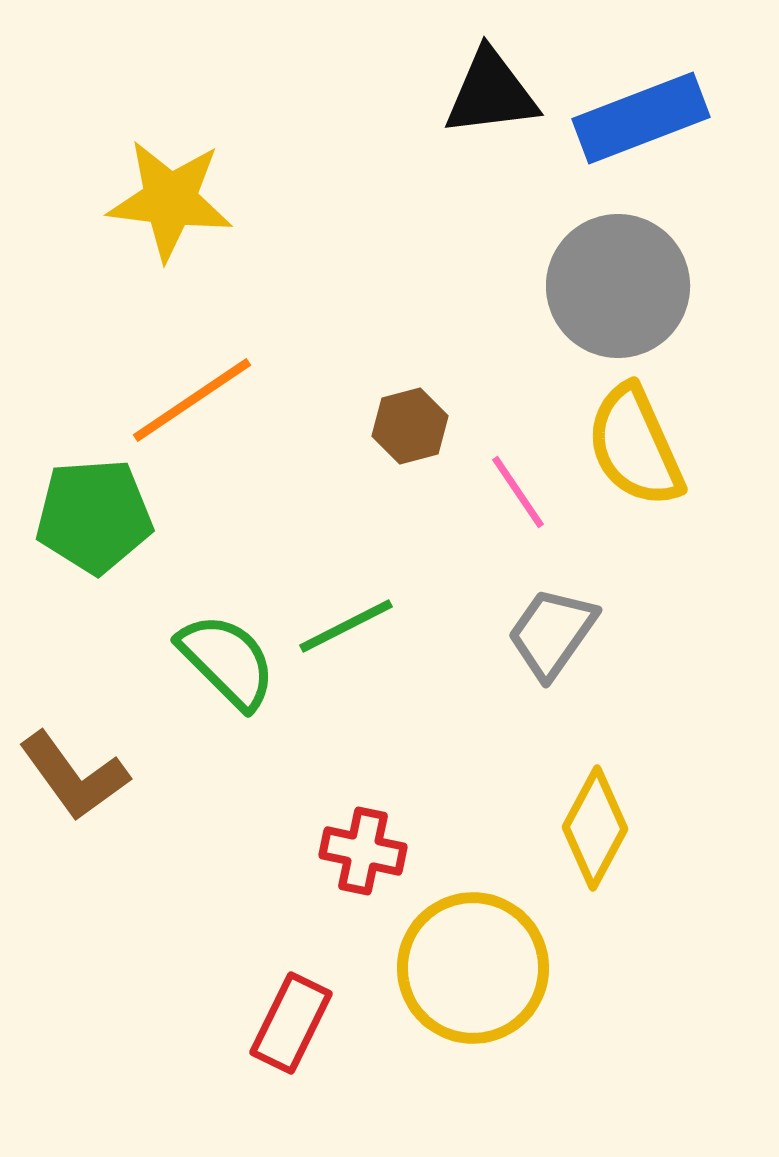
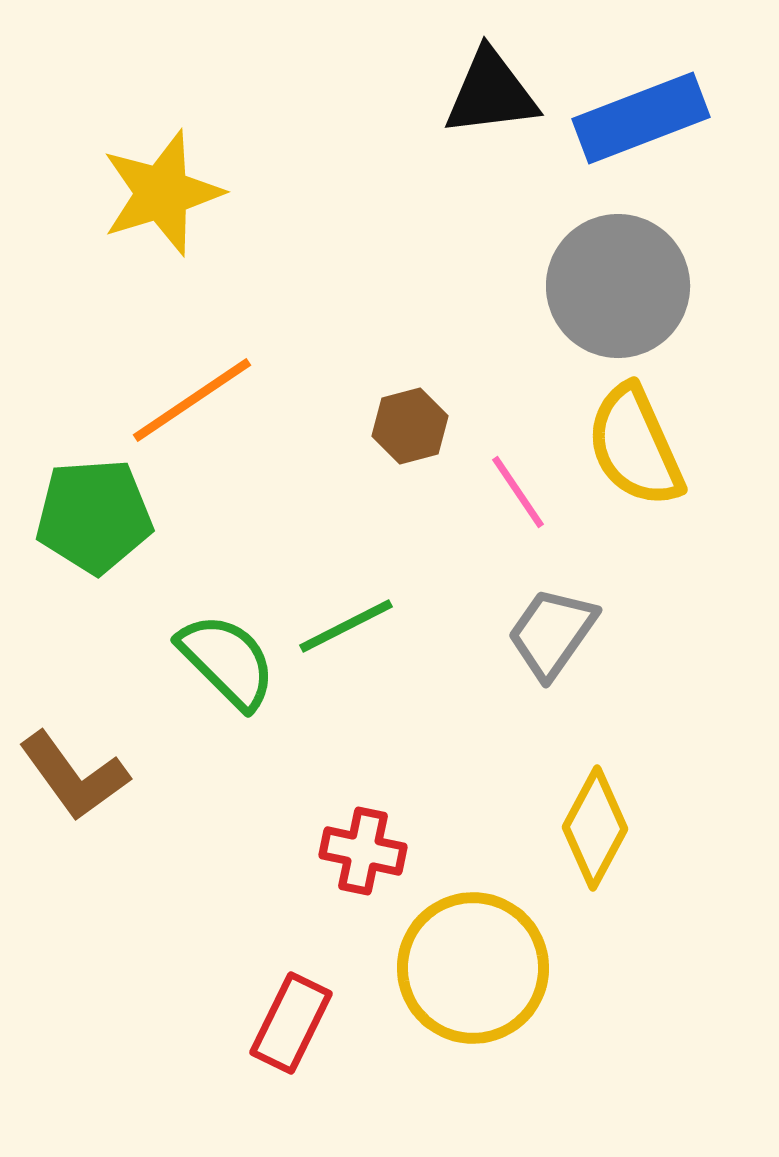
yellow star: moved 8 px left, 7 px up; rotated 24 degrees counterclockwise
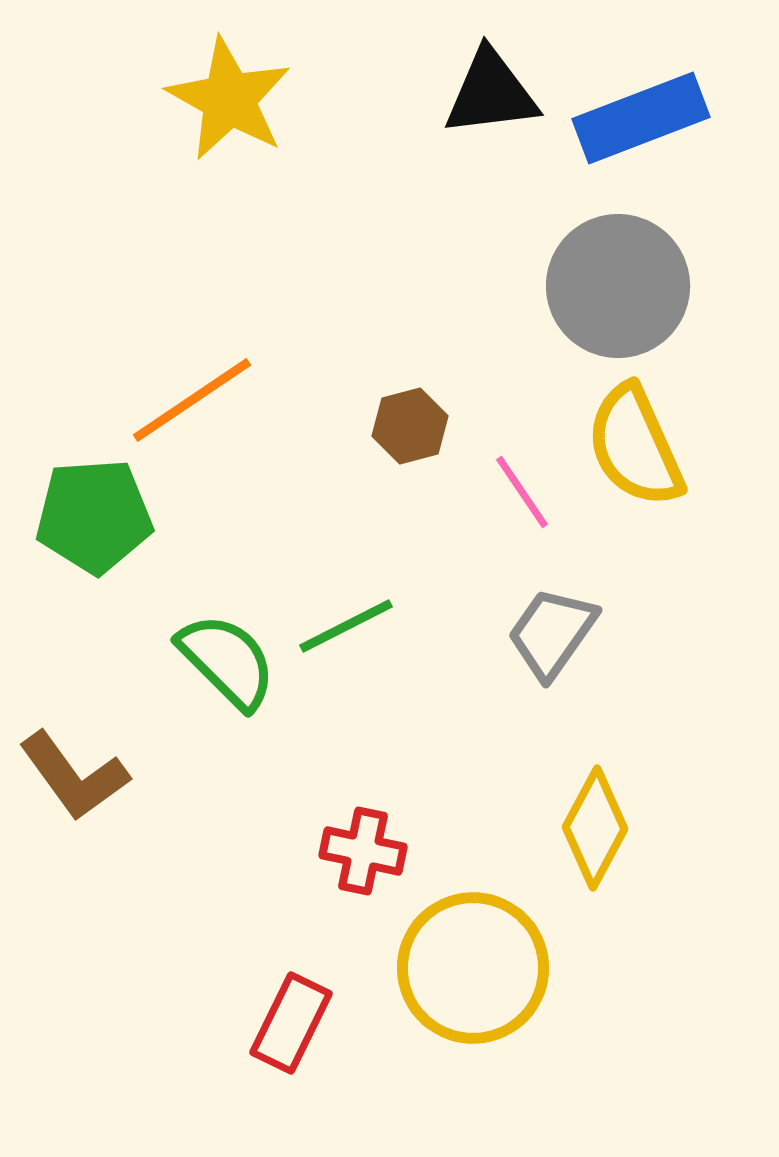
yellow star: moved 67 px right, 94 px up; rotated 26 degrees counterclockwise
pink line: moved 4 px right
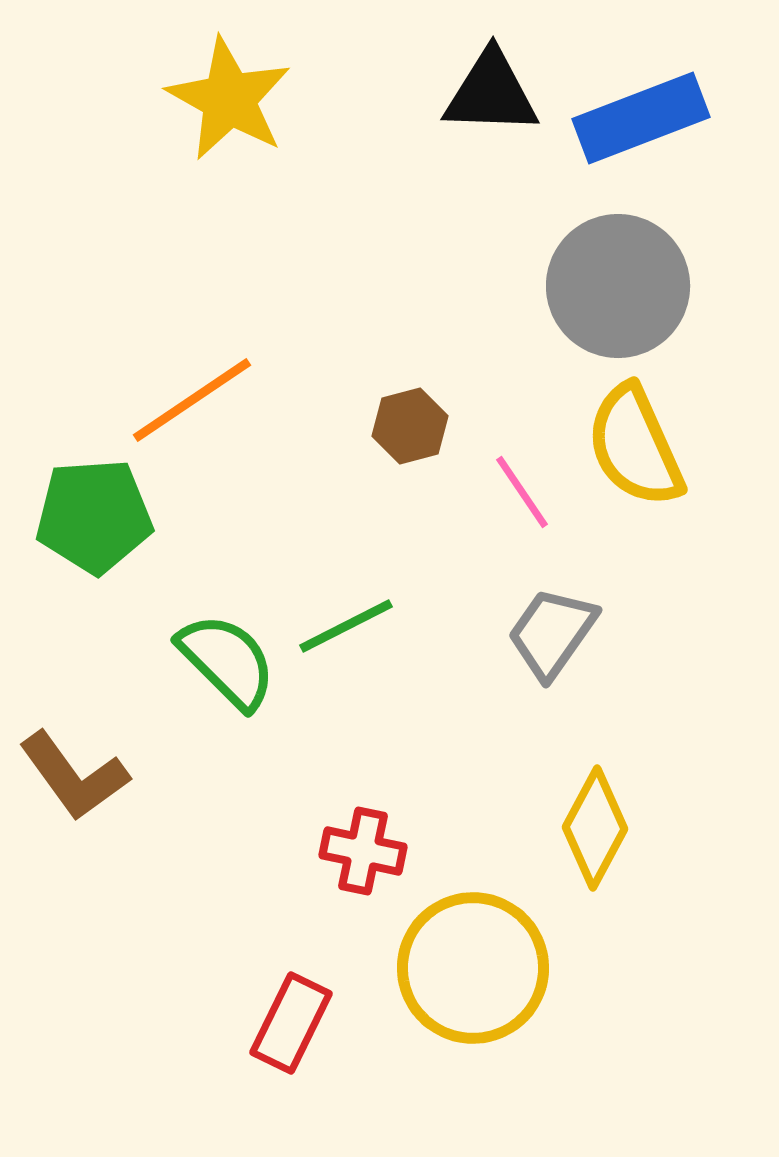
black triangle: rotated 9 degrees clockwise
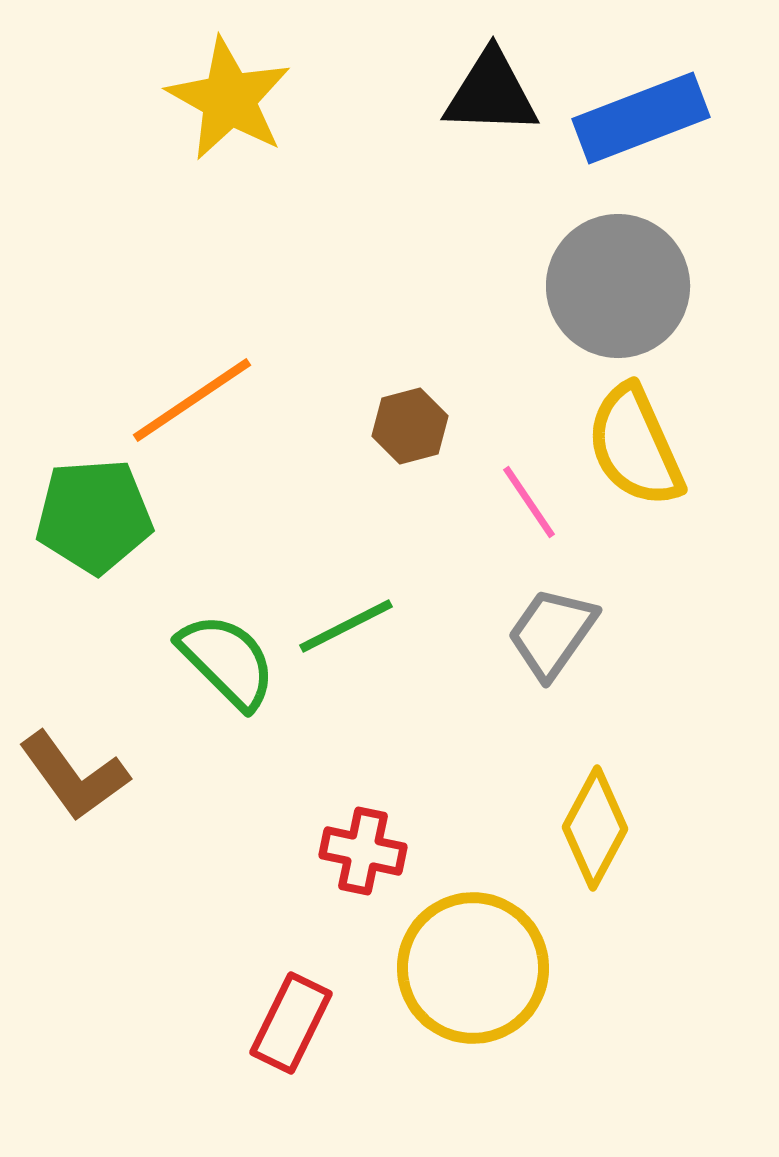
pink line: moved 7 px right, 10 px down
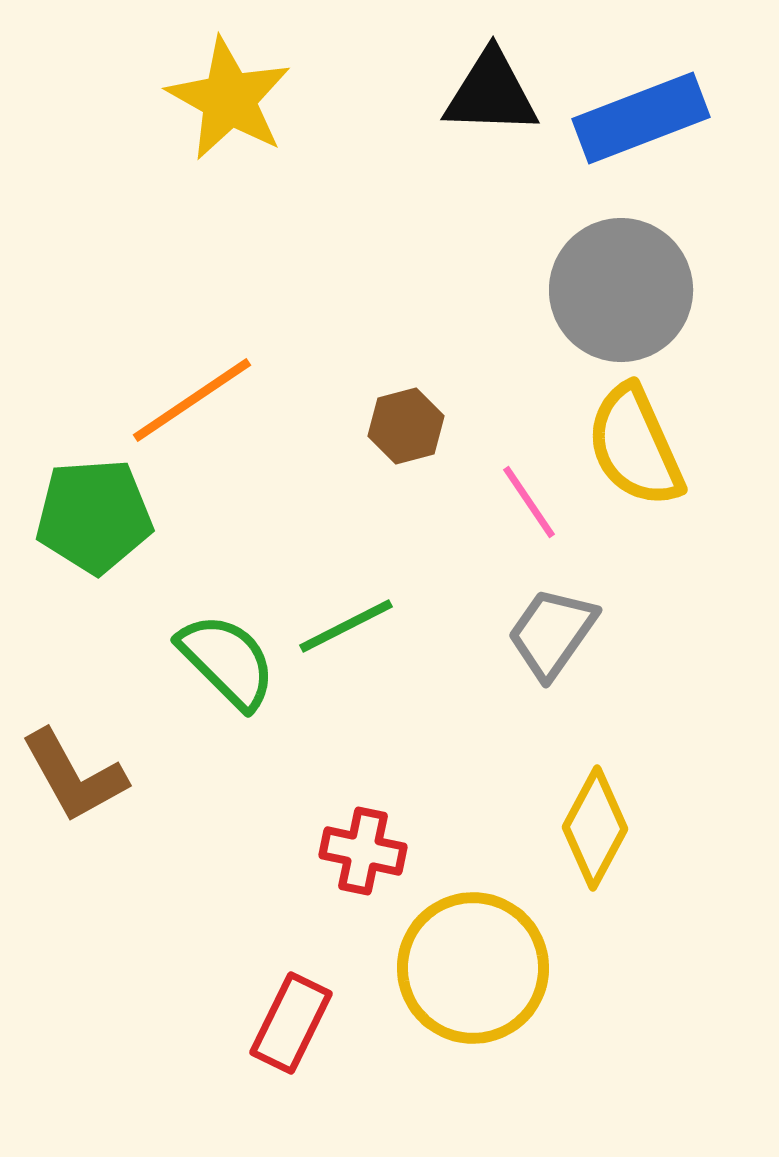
gray circle: moved 3 px right, 4 px down
brown hexagon: moved 4 px left
brown L-shape: rotated 7 degrees clockwise
